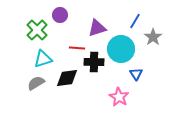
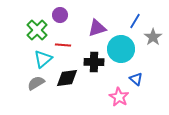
red line: moved 14 px left, 3 px up
cyan triangle: rotated 24 degrees counterclockwise
blue triangle: moved 5 px down; rotated 16 degrees counterclockwise
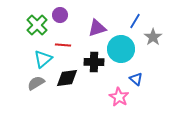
green cross: moved 5 px up
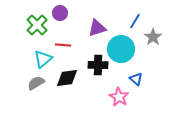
purple circle: moved 2 px up
black cross: moved 4 px right, 3 px down
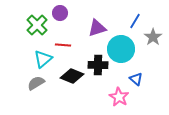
black diamond: moved 5 px right, 2 px up; rotated 30 degrees clockwise
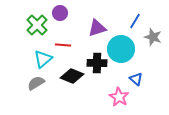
gray star: rotated 18 degrees counterclockwise
black cross: moved 1 px left, 2 px up
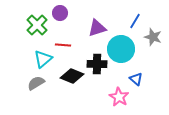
black cross: moved 1 px down
